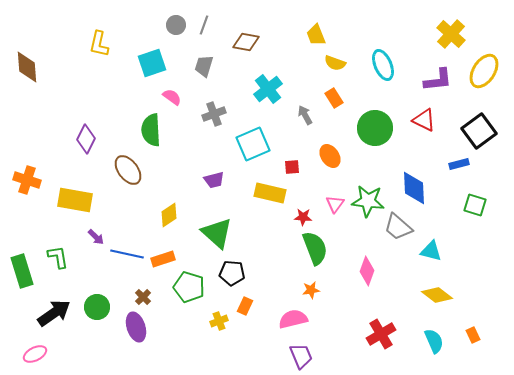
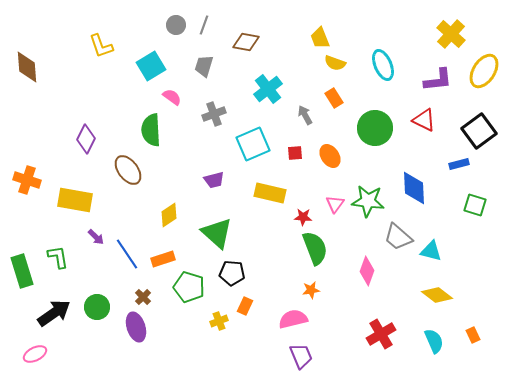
yellow trapezoid at (316, 35): moved 4 px right, 3 px down
yellow L-shape at (99, 44): moved 2 px right, 2 px down; rotated 32 degrees counterclockwise
cyan square at (152, 63): moved 1 px left, 3 px down; rotated 12 degrees counterclockwise
red square at (292, 167): moved 3 px right, 14 px up
gray trapezoid at (398, 227): moved 10 px down
blue line at (127, 254): rotated 44 degrees clockwise
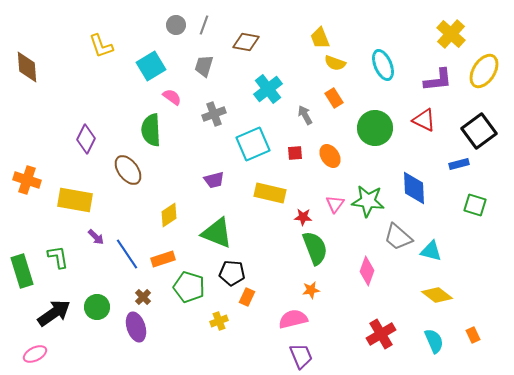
green triangle at (217, 233): rotated 20 degrees counterclockwise
orange rectangle at (245, 306): moved 2 px right, 9 px up
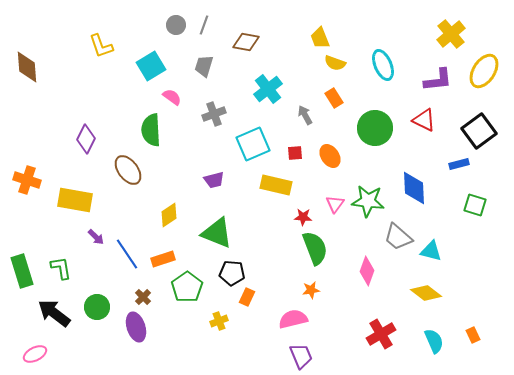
yellow cross at (451, 34): rotated 8 degrees clockwise
yellow rectangle at (270, 193): moved 6 px right, 8 px up
green L-shape at (58, 257): moved 3 px right, 11 px down
green pentagon at (189, 287): moved 2 px left; rotated 20 degrees clockwise
yellow diamond at (437, 295): moved 11 px left, 2 px up
black arrow at (54, 313): rotated 108 degrees counterclockwise
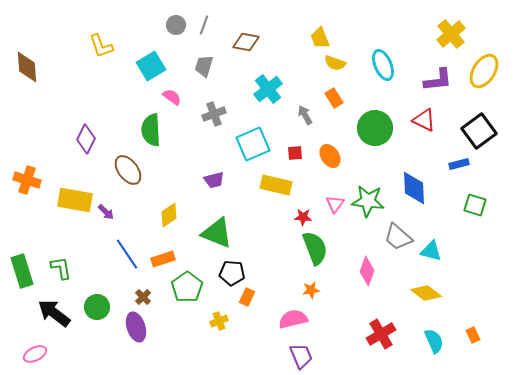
purple arrow at (96, 237): moved 10 px right, 25 px up
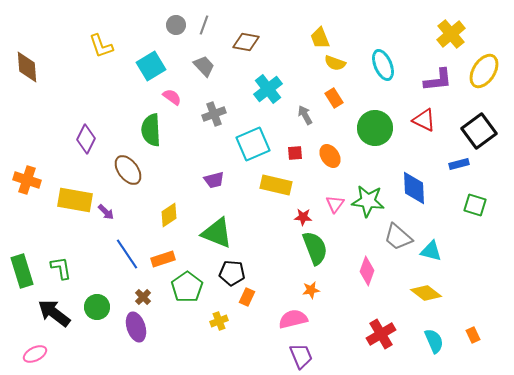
gray trapezoid at (204, 66): rotated 120 degrees clockwise
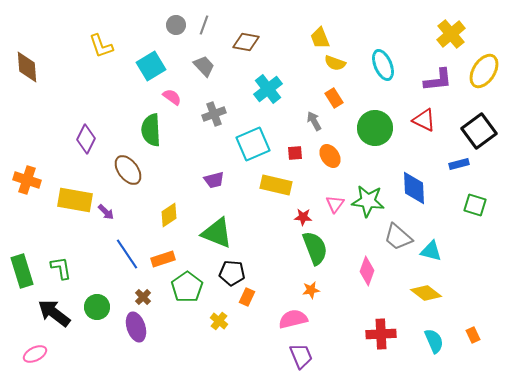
gray arrow at (305, 115): moved 9 px right, 6 px down
yellow cross at (219, 321): rotated 30 degrees counterclockwise
red cross at (381, 334): rotated 28 degrees clockwise
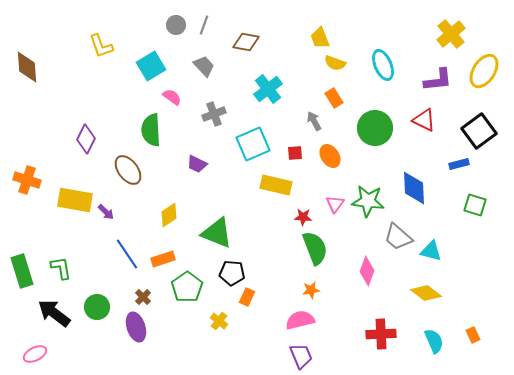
purple trapezoid at (214, 180): moved 17 px left, 16 px up; rotated 40 degrees clockwise
pink semicircle at (293, 319): moved 7 px right, 1 px down
